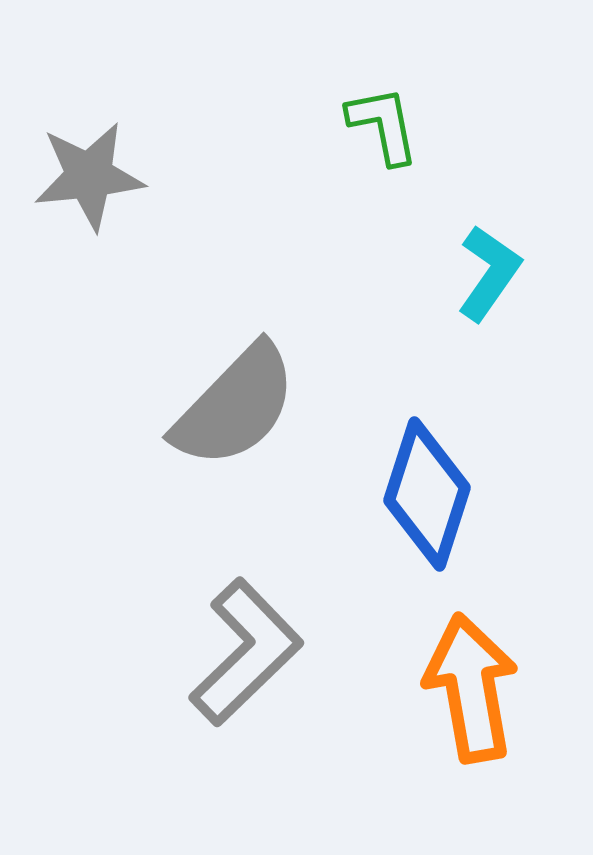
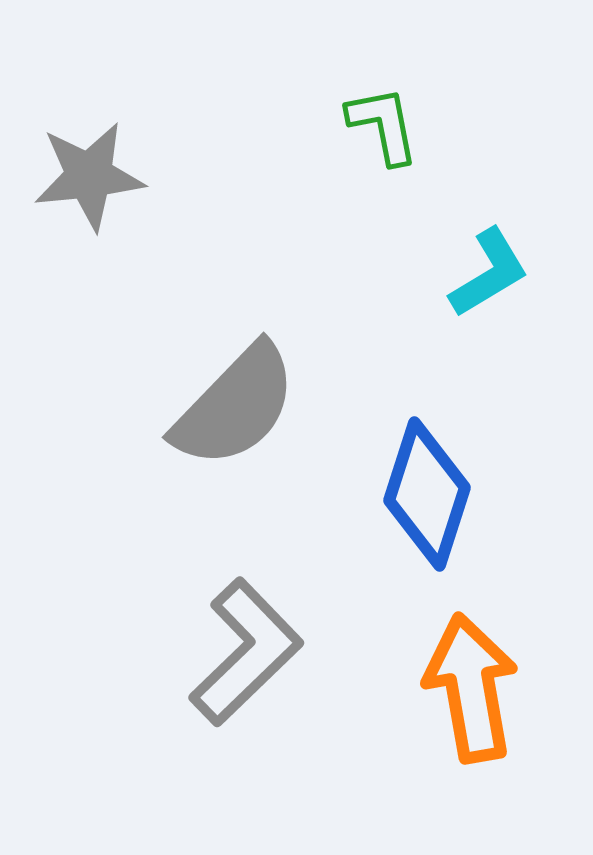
cyan L-shape: rotated 24 degrees clockwise
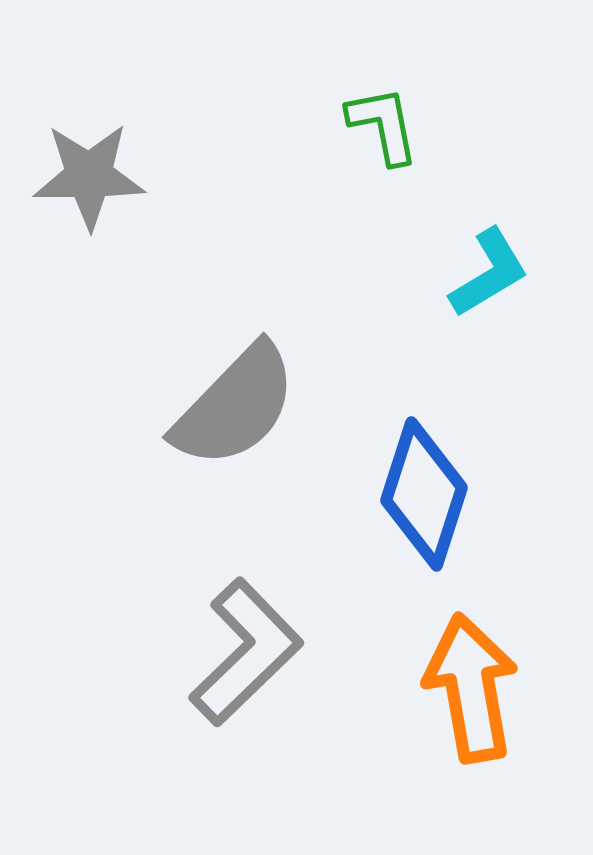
gray star: rotated 6 degrees clockwise
blue diamond: moved 3 px left
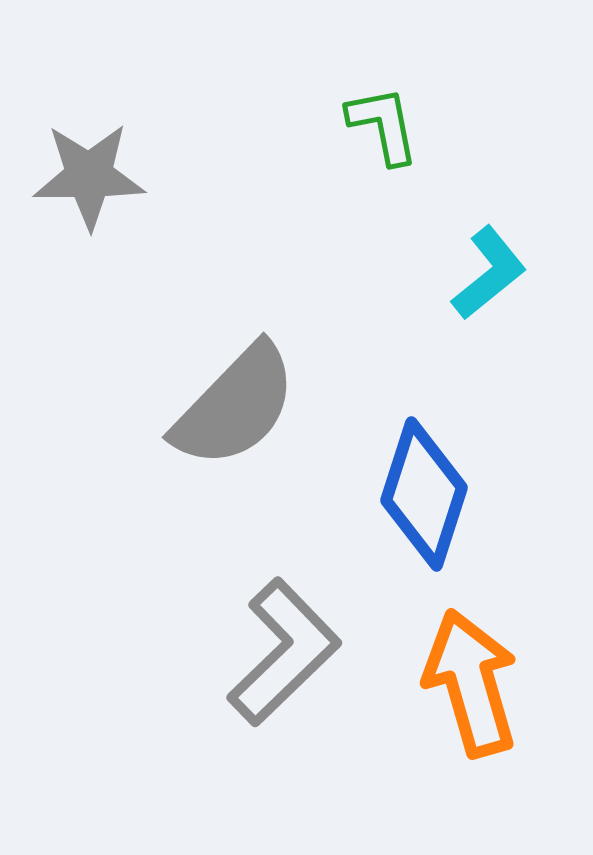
cyan L-shape: rotated 8 degrees counterclockwise
gray L-shape: moved 38 px right
orange arrow: moved 5 px up; rotated 6 degrees counterclockwise
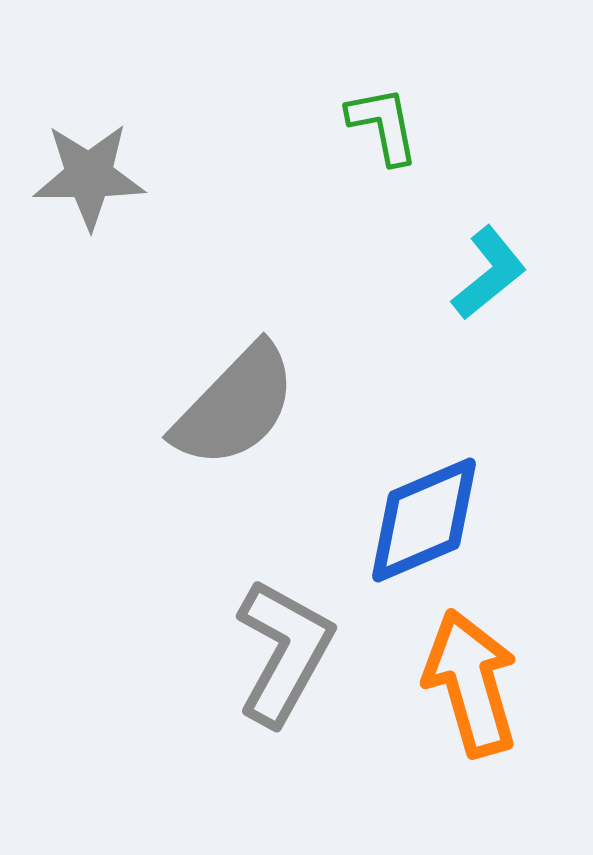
blue diamond: moved 26 px down; rotated 49 degrees clockwise
gray L-shape: rotated 17 degrees counterclockwise
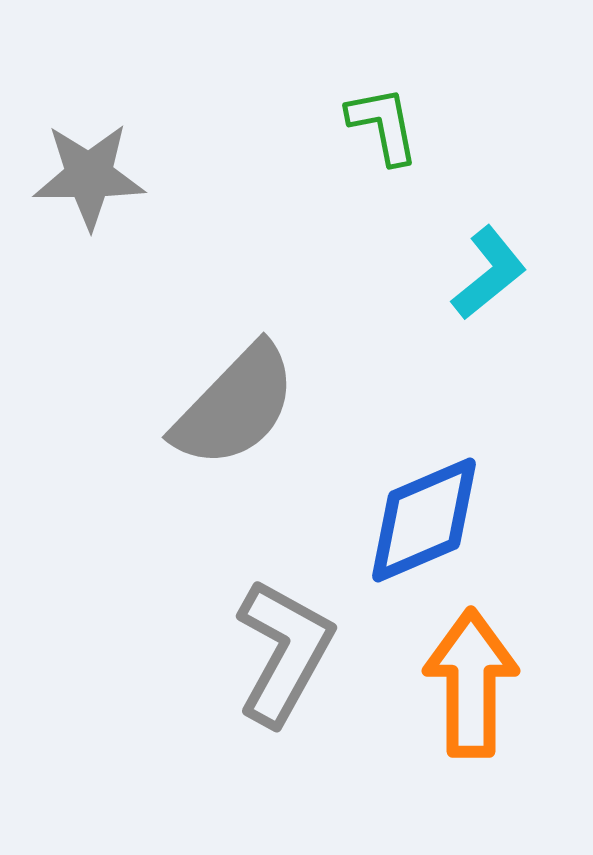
orange arrow: rotated 16 degrees clockwise
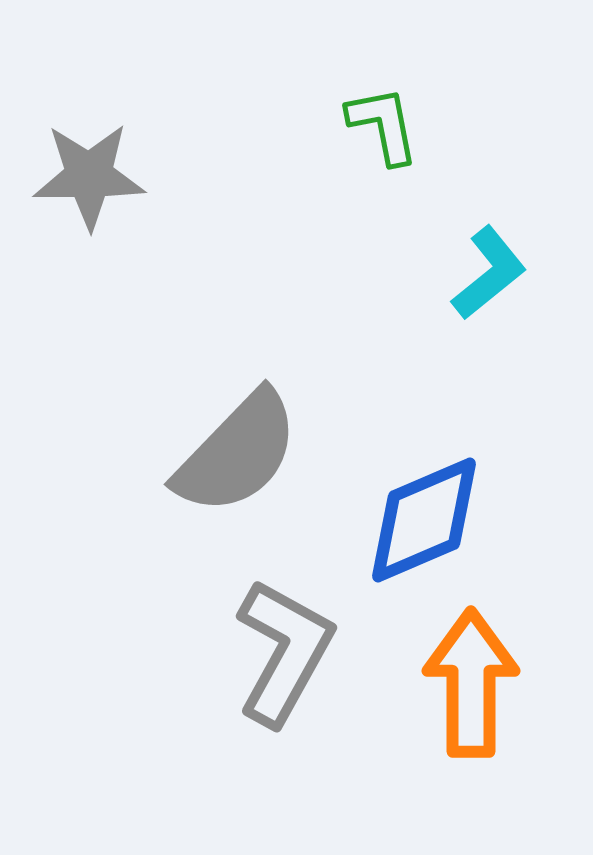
gray semicircle: moved 2 px right, 47 px down
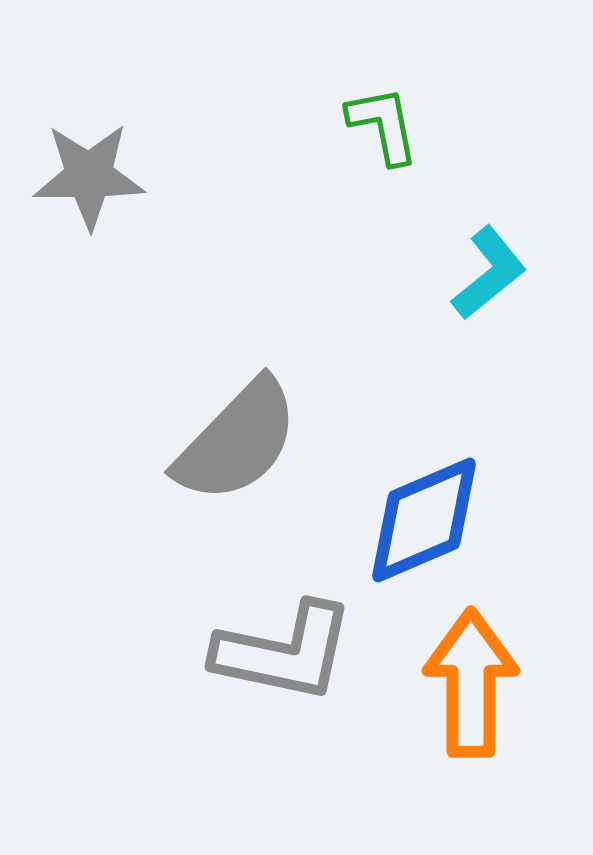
gray semicircle: moved 12 px up
gray L-shape: rotated 73 degrees clockwise
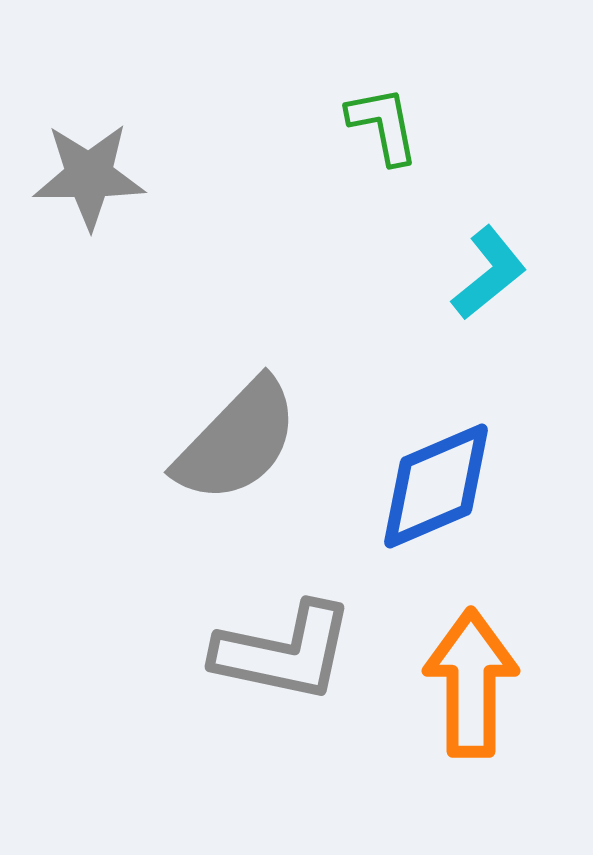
blue diamond: moved 12 px right, 34 px up
